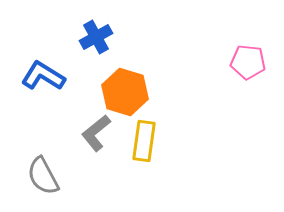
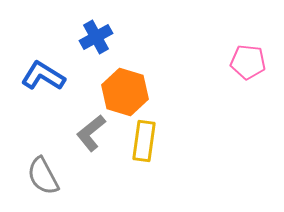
gray L-shape: moved 5 px left
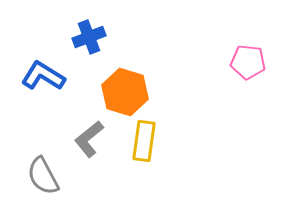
blue cross: moved 7 px left; rotated 8 degrees clockwise
gray L-shape: moved 2 px left, 6 px down
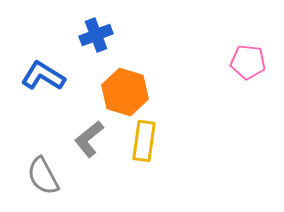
blue cross: moved 7 px right, 2 px up
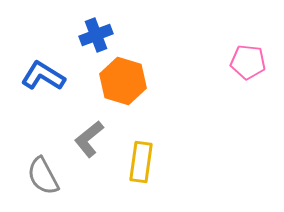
orange hexagon: moved 2 px left, 11 px up
yellow rectangle: moved 3 px left, 21 px down
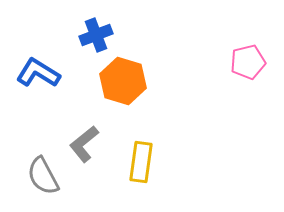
pink pentagon: rotated 20 degrees counterclockwise
blue L-shape: moved 5 px left, 3 px up
gray L-shape: moved 5 px left, 5 px down
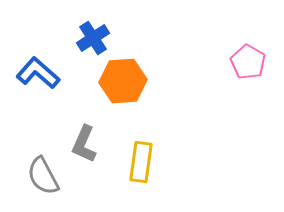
blue cross: moved 3 px left, 3 px down; rotated 12 degrees counterclockwise
pink pentagon: rotated 28 degrees counterclockwise
blue L-shape: rotated 9 degrees clockwise
orange hexagon: rotated 21 degrees counterclockwise
gray L-shape: rotated 27 degrees counterclockwise
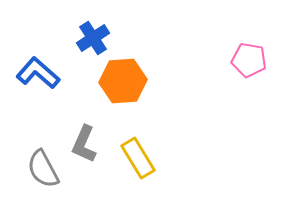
pink pentagon: moved 1 px right, 2 px up; rotated 20 degrees counterclockwise
yellow rectangle: moved 3 px left, 4 px up; rotated 39 degrees counterclockwise
gray semicircle: moved 7 px up
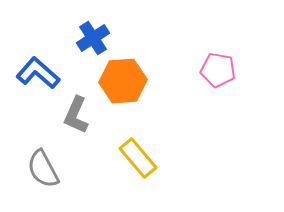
pink pentagon: moved 31 px left, 10 px down
gray L-shape: moved 8 px left, 29 px up
yellow rectangle: rotated 9 degrees counterclockwise
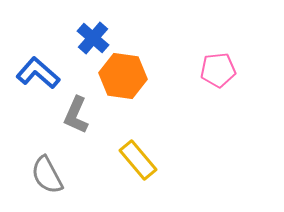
blue cross: rotated 16 degrees counterclockwise
pink pentagon: rotated 16 degrees counterclockwise
orange hexagon: moved 5 px up; rotated 12 degrees clockwise
yellow rectangle: moved 2 px down
gray semicircle: moved 4 px right, 6 px down
